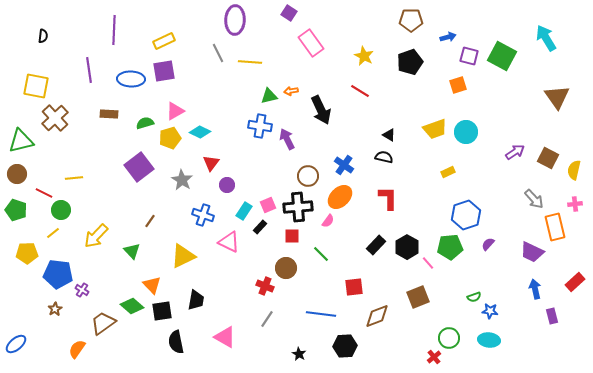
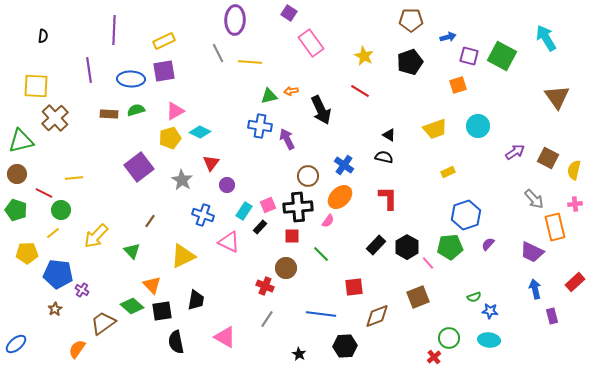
yellow square at (36, 86): rotated 8 degrees counterclockwise
green semicircle at (145, 123): moved 9 px left, 13 px up
cyan circle at (466, 132): moved 12 px right, 6 px up
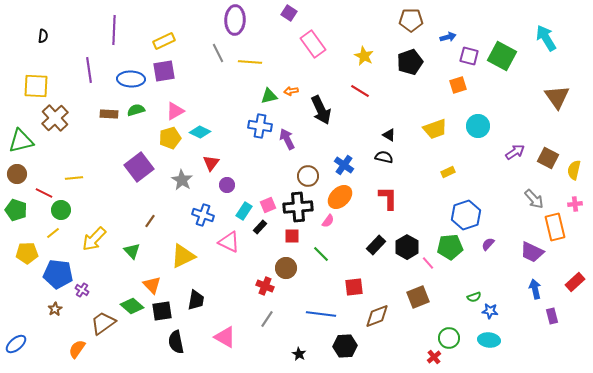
pink rectangle at (311, 43): moved 2 px right, 1 px down
yellow arrow at (96, 236): moved 2 px left, 3 px down
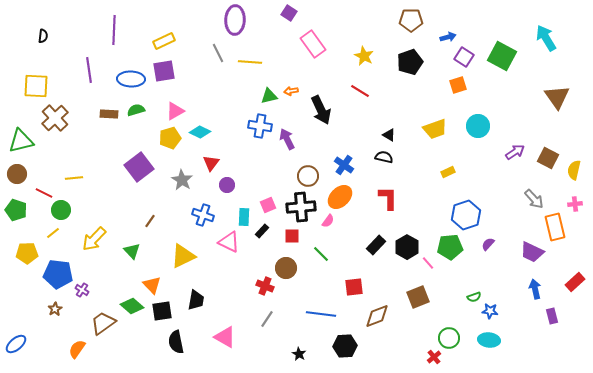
purple square at (469, 56): moved 5 px left, 1 px down; rotated 18 degrees clockwise
black cross at (298, 207): moved 3 px right
cyan rectangle at (244, 211): moved 6 px down; rotated 30 degrees counterclockwise
black rectangle at (260, 227): moved 2 px right, 4 px down
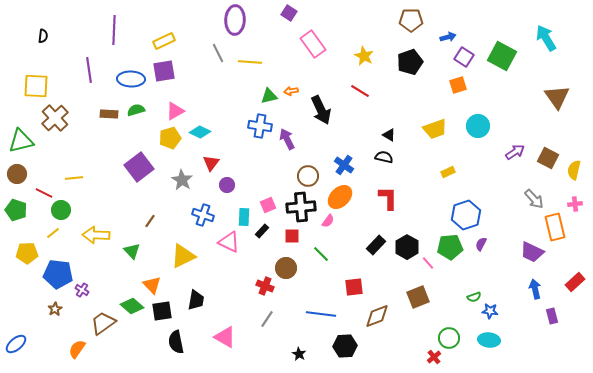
yellow arrow at (94, 239): moved 2 px right, 4 px up; rotated 48 degrees clockwise
purple semicircle at (488, 244): moved 7 px left; rotated 16 degrees counterclockwise
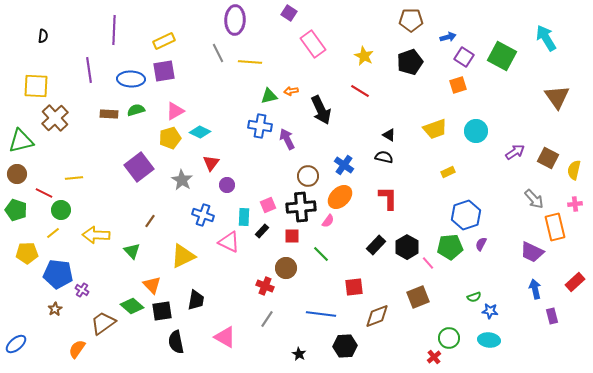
cyan circle at (478, 126): moved 2 px left, 5 px down
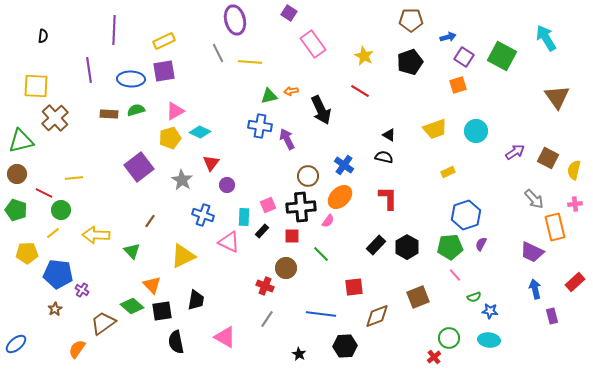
purple ellipse at (235, 20): rotated 16 degrees counterclockwise
pink line at (428, 263): moved 27 px right, 12 px down
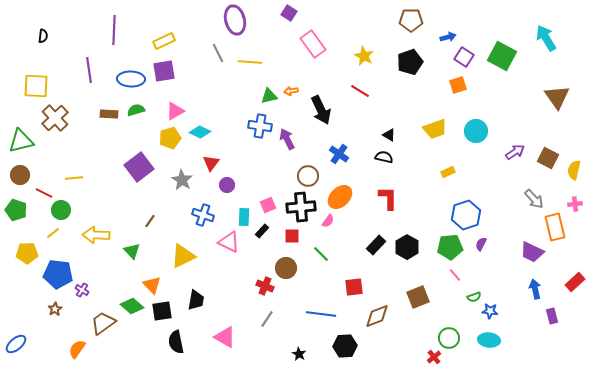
blue cross at (344, 165): moved 5 px left, 11 px up
brown circle at (17, 174): moved 3 px right, 1 px down
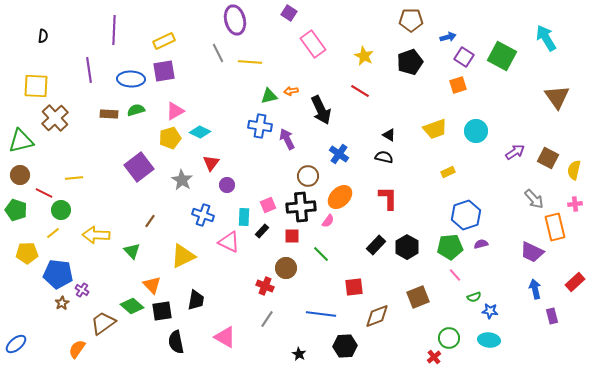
purple semicircle at (481, 244): rotated 48 degrees clockwise
brown star at (55, 309): moved 7 px right, 6 px up
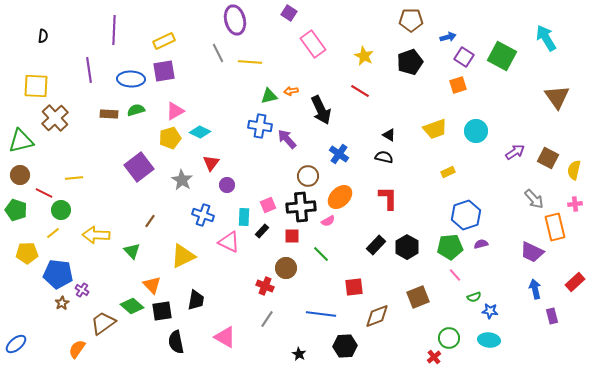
purple arrow at (287, 139): rotated 15 degrees counterclockwise
pink semicircle at (328, 221): rotated 24 degrees clockwise
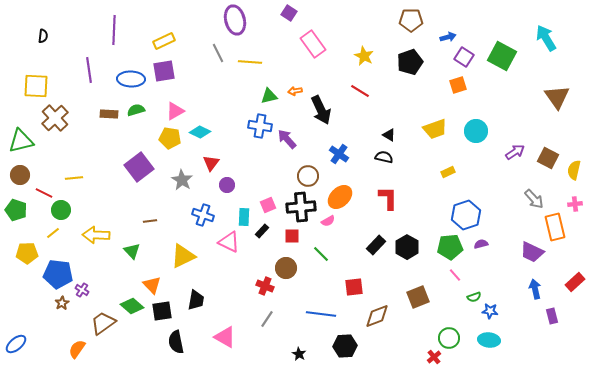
orange arrow at (291, 91): moved 4 px right
yellow pentagon at (170, 138): rotated 25 degrees clockwise
brown line at (150, 221): rotated 48 degrees clockwise
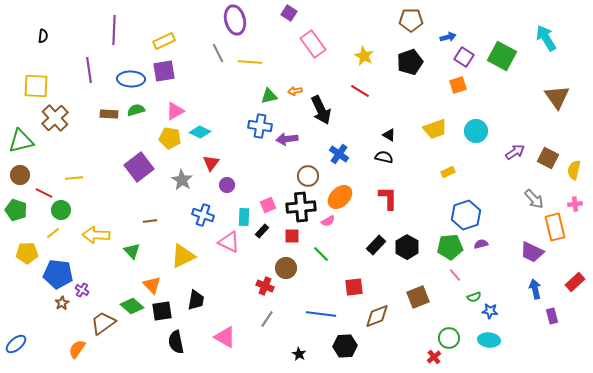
purple arrow at (287, 139): rotated 55 degrees counterclockwise
